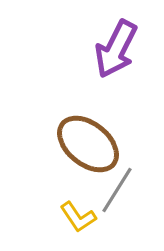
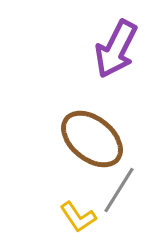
brown ellipse: moved 4 px right, 5 px up
gray line: moved 2 px right
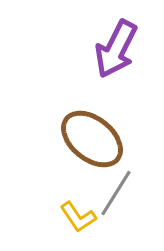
gray line: moved 3 px left, 3 px down
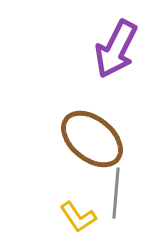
gray line: rotated 27 degrees counterclockwise
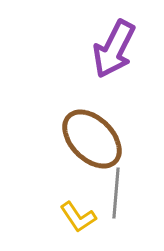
purple arrow: moved 2 px left
brown ellipse: rotated 6 degrees clockwise
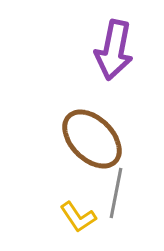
purple arrow: moved 1 px down; rotated 16 degrees counterclockwise
gray line: rotated 6 degrees clockwise
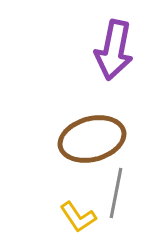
brown ellipse: rotated 60 degrees counterclockwise
